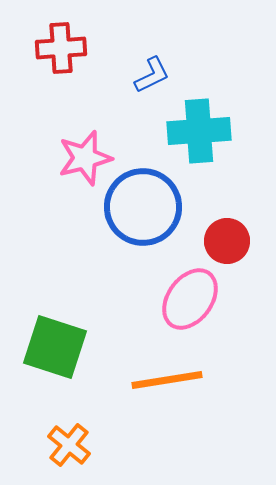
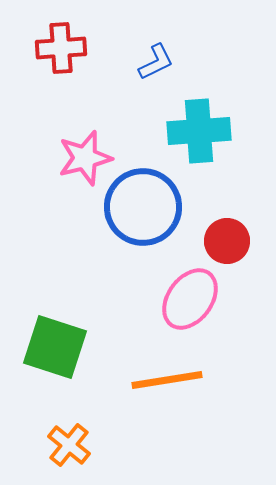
blue L-shape: moved 4 px right, 13 px up
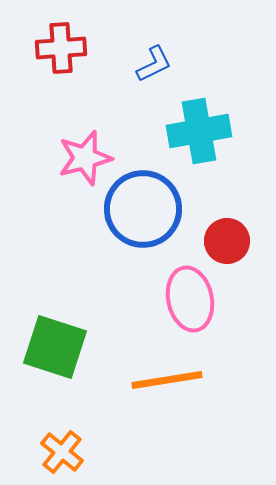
blue L-shape: moved 2 px left, 2 px down
cyan cross: rotated 6 degrees counterclockwise
blue circle: moved 2 px down
pink ellipse: rotated 48 degrees counterclockwise
orange cross: moved 7 px left, 7 px down
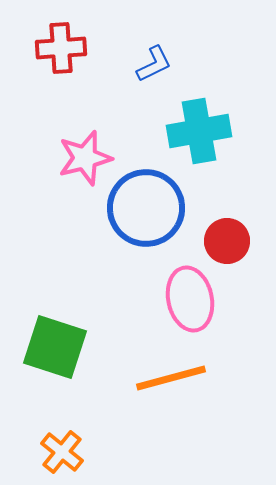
blue circle: moved 3 px right, 1 px up
orange line: moved 4 px right, 2 px up; rotated 6 degrees counterclockwise
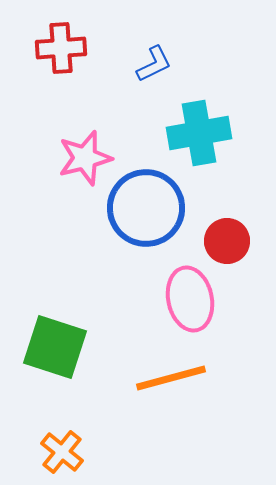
cyan cross: moved 2 px down
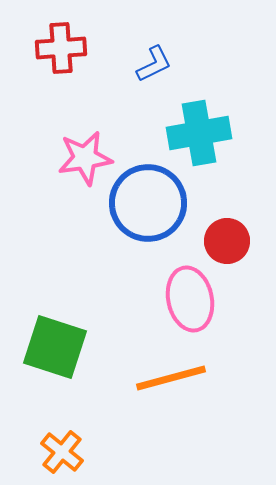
pink star: rotated 6 degrees clockwise
blue circle: moved 2 px right, 5 px up
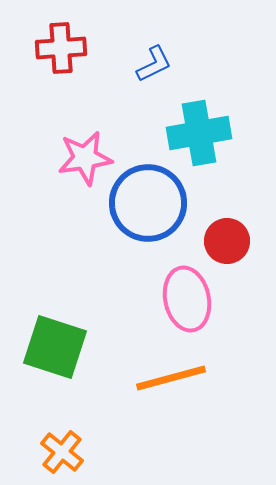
pink ellipse: moved 3 px left
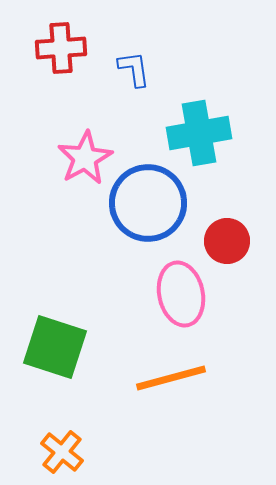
blue L-shape: moved 20 px left, 5 px down; rotated 72 degrees counterclockwise
pink star: rotated 20 degrees counterclockwise
pink ellipse: moved 6 px left, 5 px up
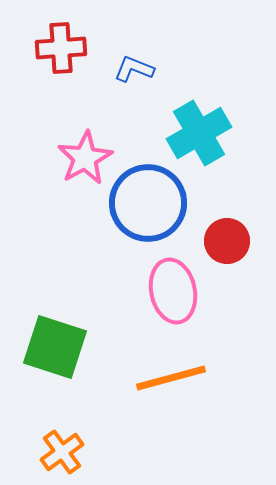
blue L-shape: rotated 60 degrees counterclockwise
cyan cross: rotated 20 degrees counterclockwise
pink ellipse: moved 8 px left, 3 px up
orange cross: rotated 15 degrees clockwise
